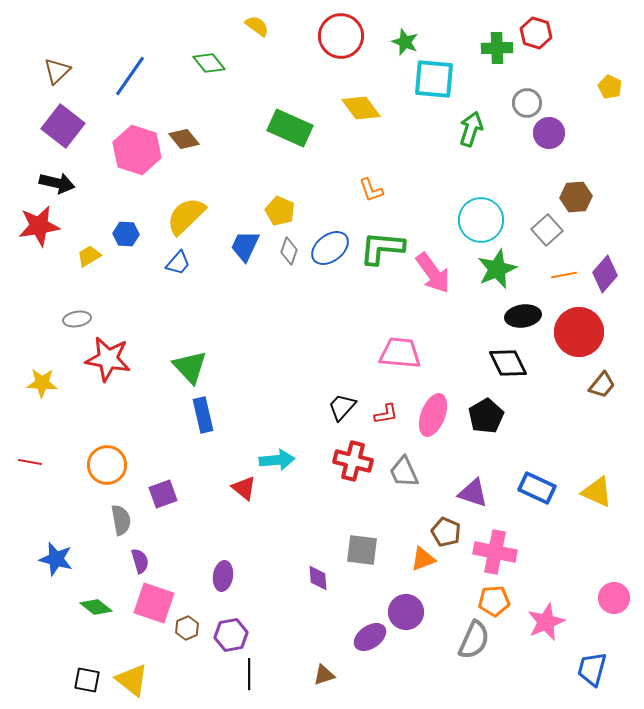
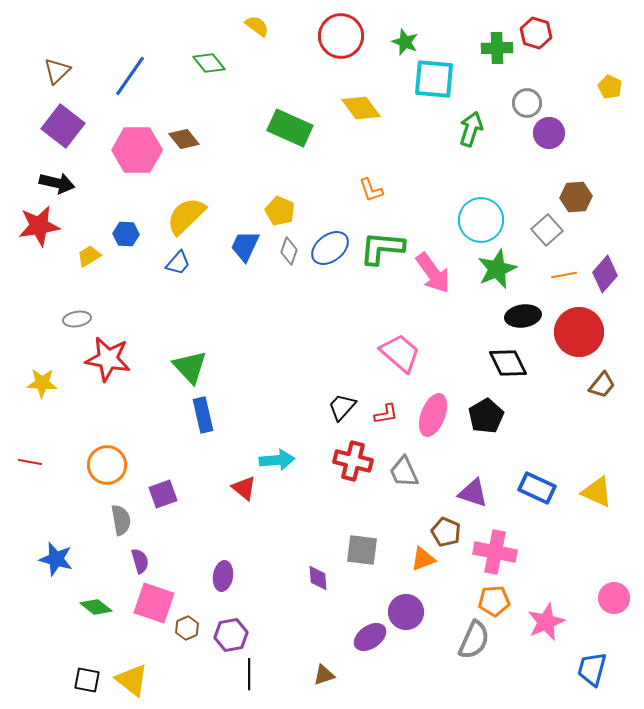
pink hexagon at (137, 150): rotated 18 degrees counterclockwise
pink trapezoid at (400, 353): rotated 36 degrees clockwise
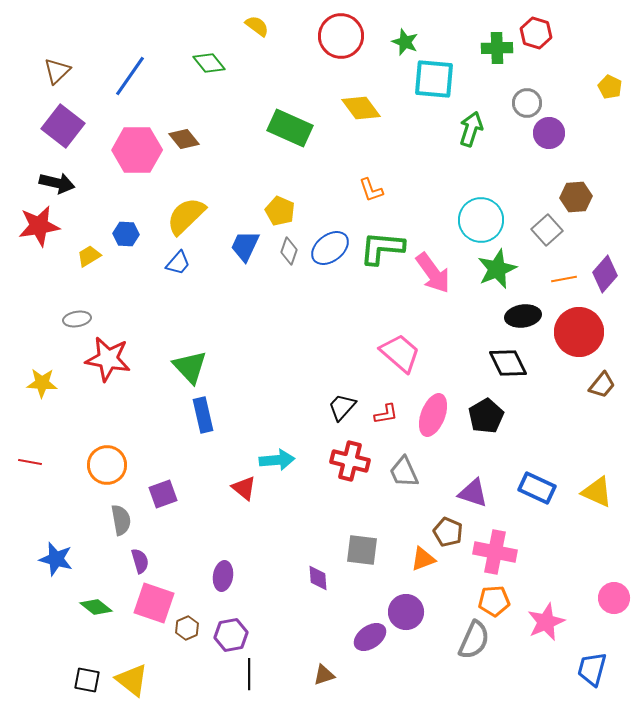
orange line at (564, 275): moved 4 px down
red cross at (353, 461): moved 3 px left
brown pentagon at (446, 532): moved 2 px right
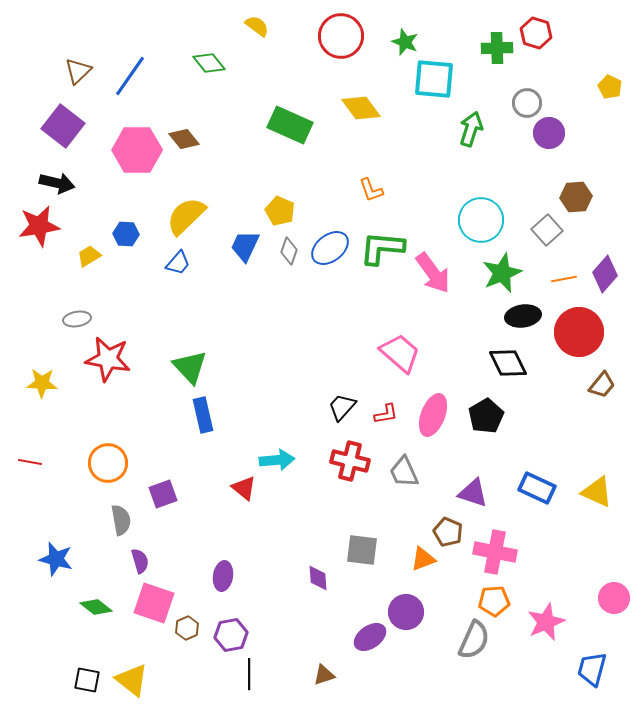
brown triangle at (57, 71): moved 21 px right
green rectangle at (290, 128): moved 3 px up
green star at (497, 269): moved 5 px right, 4 px down
orange circle at (107, 465): moved 1 px right, 2 px up
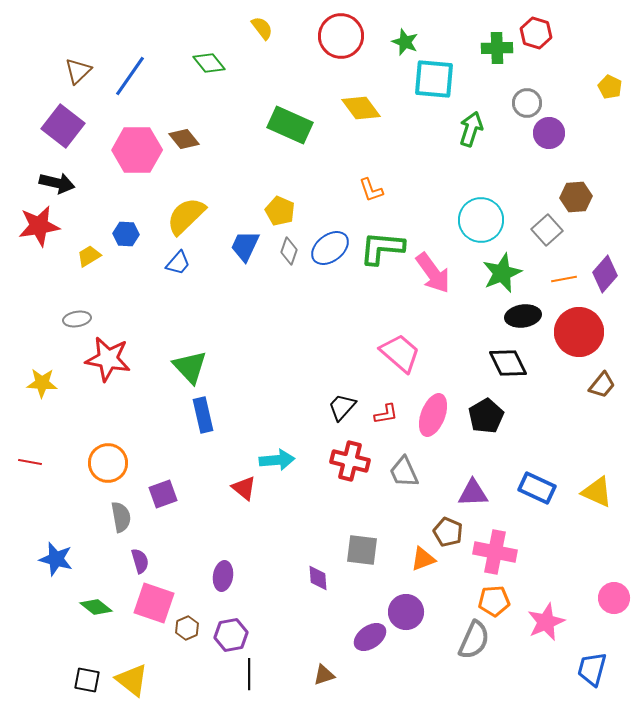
yellow semicircle at (257, 26): moved 5 px right, 2 px down; rotated 15 degrees clockwise
purple triangle at (473, 493): rotated 20 degrees counterclockwise
gray semicircle at (121, 520): moved 3 px up
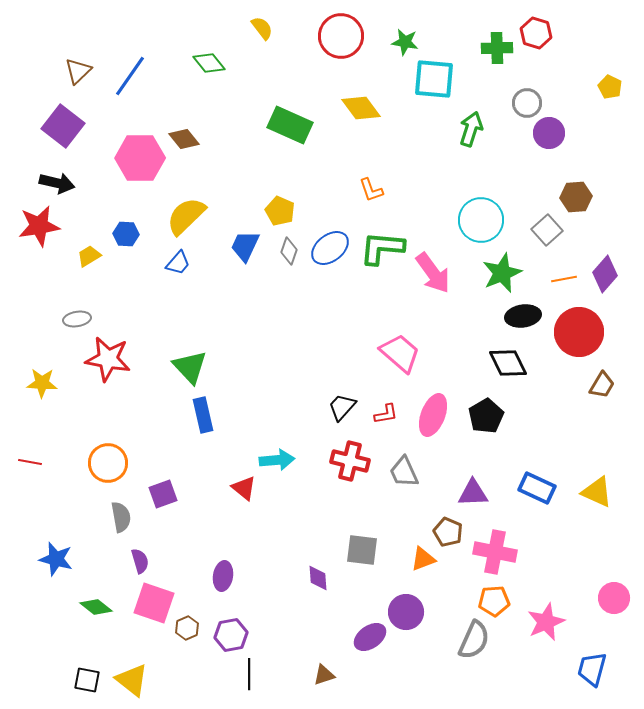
green star at (405, 42): rotated 12 degrees counterclockwise
pink hexagon at (137, 150): moved 3 px right, 8 px down
brown trapezoid at (602, 385): rotated 8 degrees counterclockwise
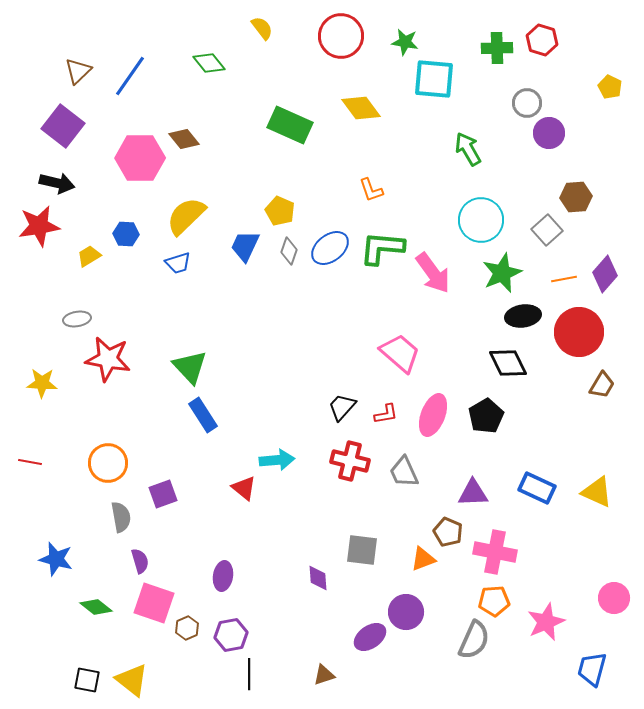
red hexagon at (536, 33): moved 6 px right, 7 px down
green arrow at (471, 129): moved 3 px left, 20 px down; rotated 48 degrees counterclockwise
blue trapezoid at (178, 263): rotated 32 degrees clockwise
blue rectangle at (203, 415): rotated 20 degrees counterclockwise
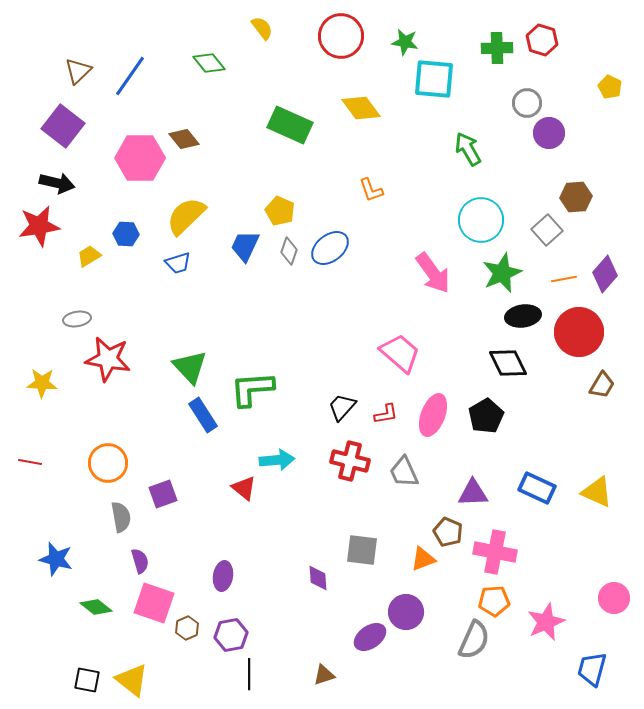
green L-shape at (382, 248): moved 130 px left, 141 px down; rotated 9 degrees counterclockwise
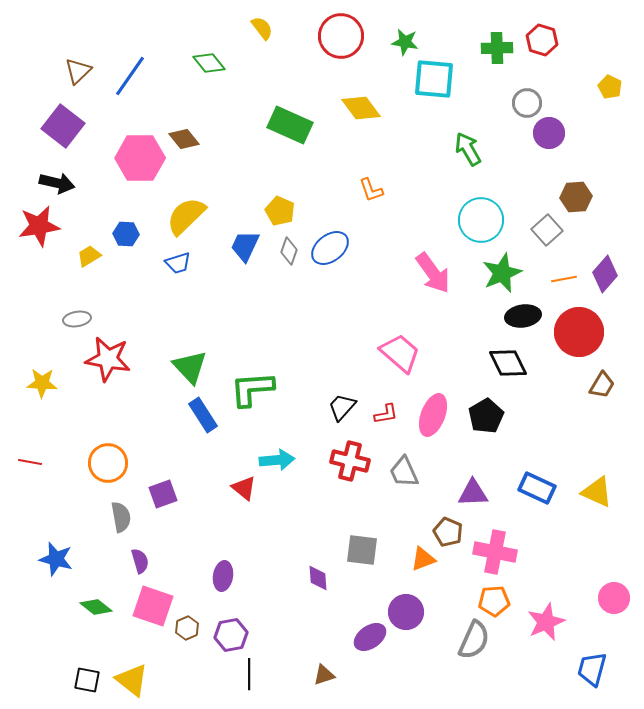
pink square at (154, 603): moved 1 px left, 3 px down
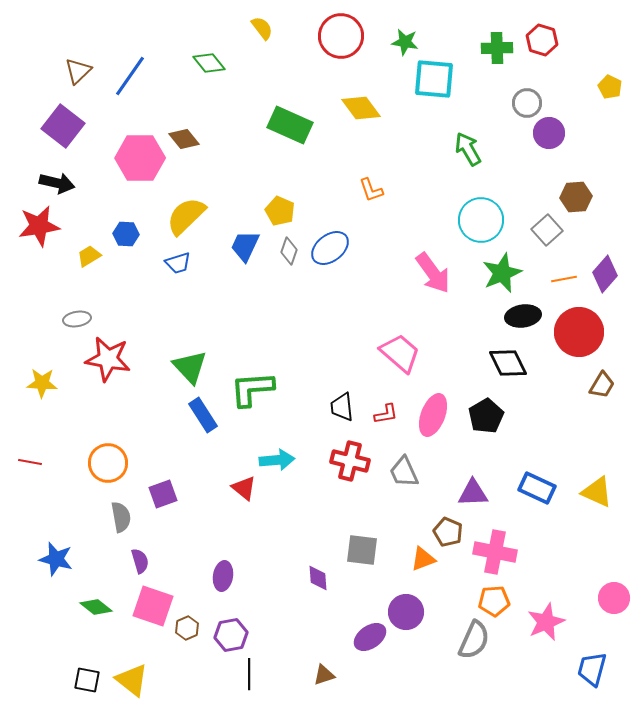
black trapezoid at (342, 407): rotated 48 degrees counterclockwise
